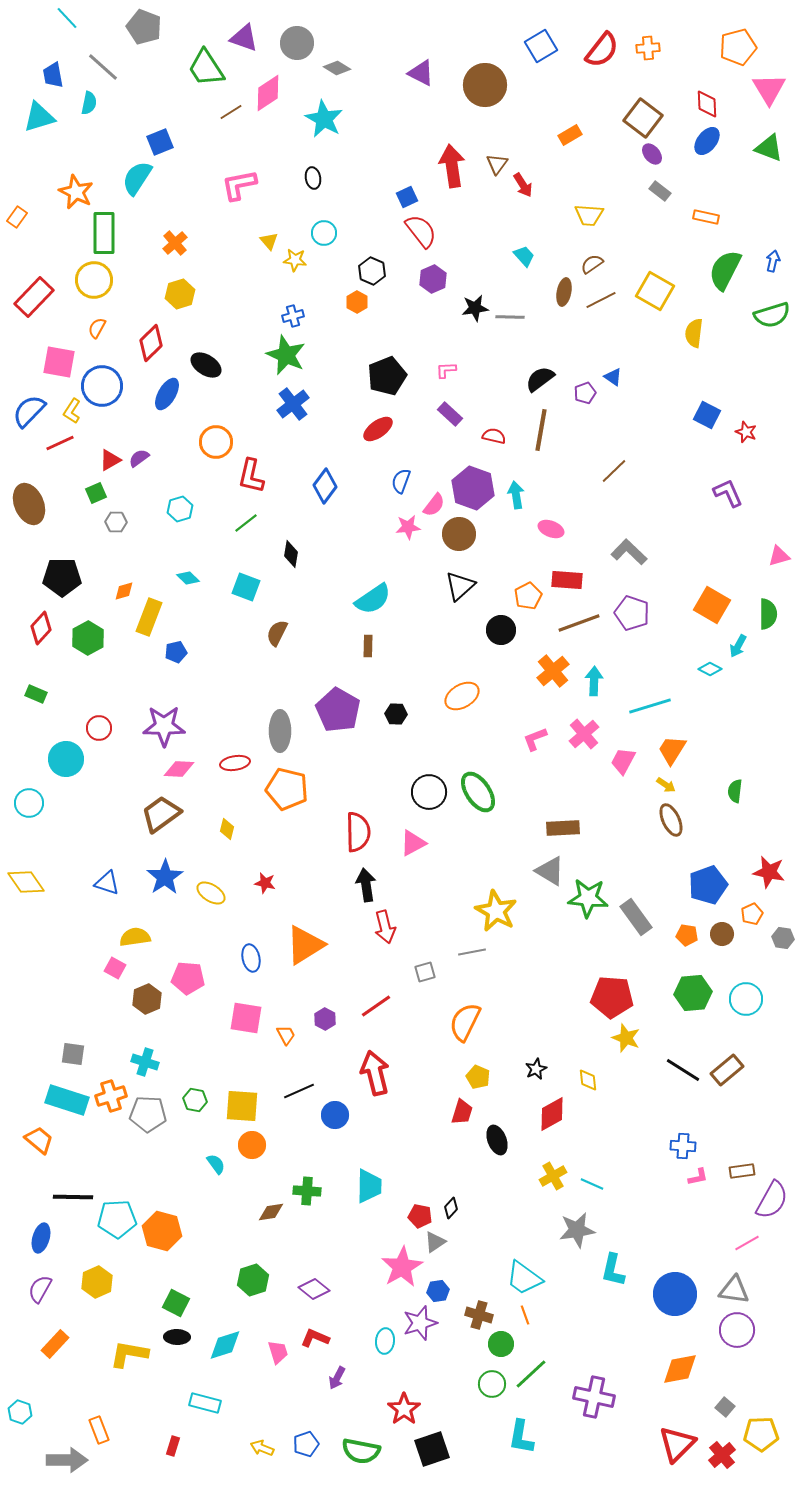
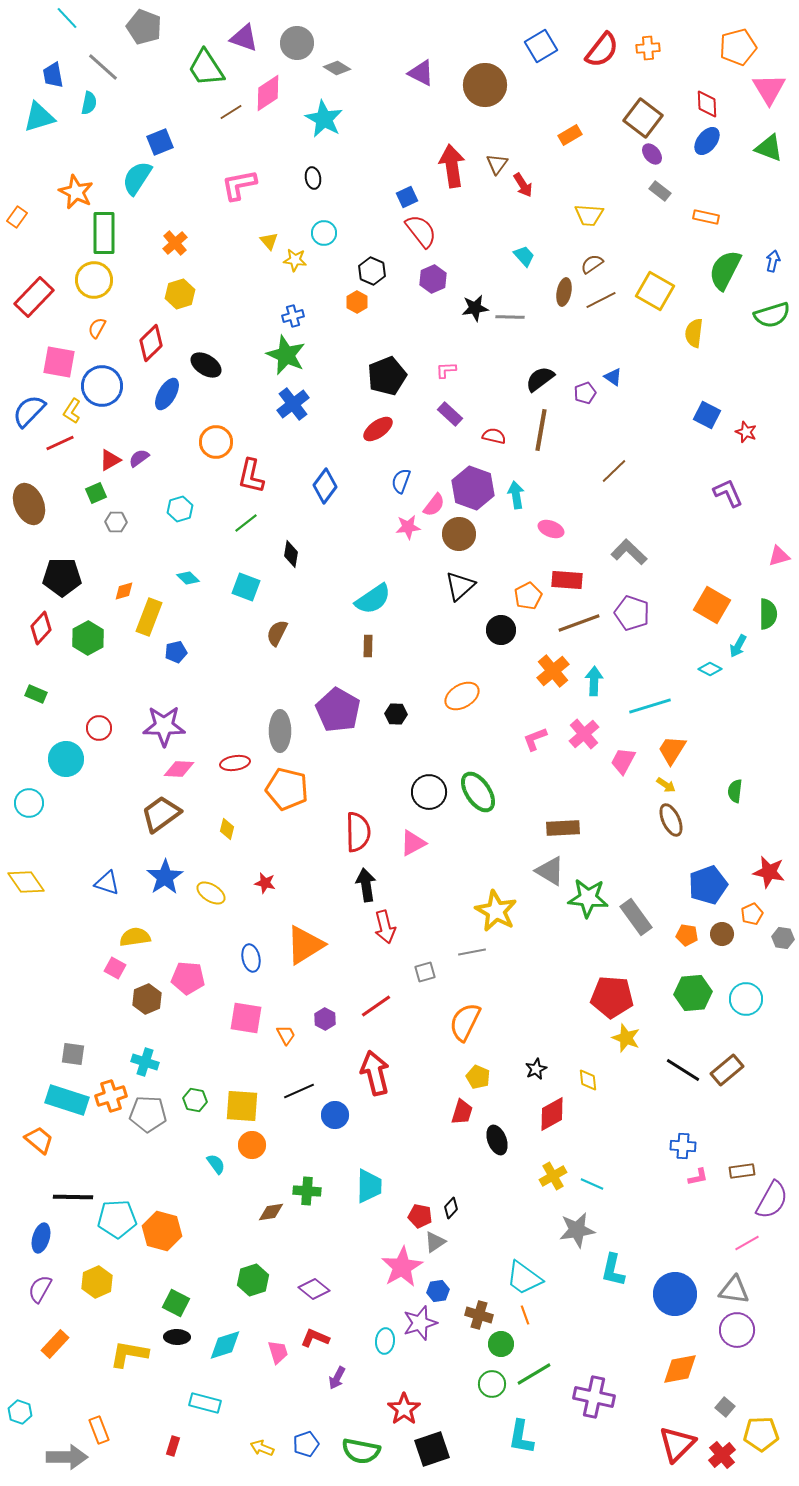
green line at (531, 1374): moved 3 px right; rotated 12 degrees clockwise
gray arrow at (67, 1460): moved 3 px up
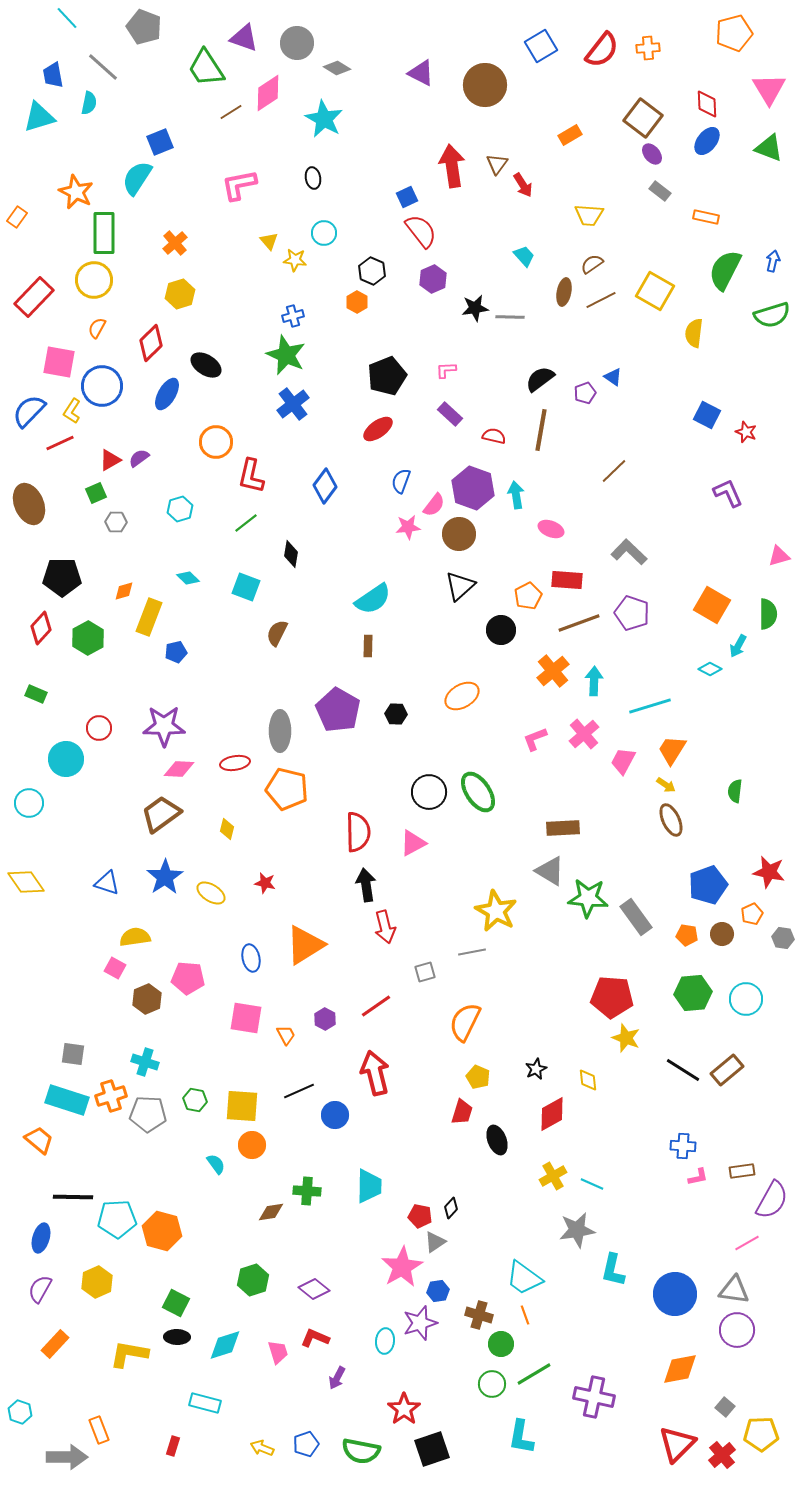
orange pentagon at (738, 47): moved 4 px left, 14 px up
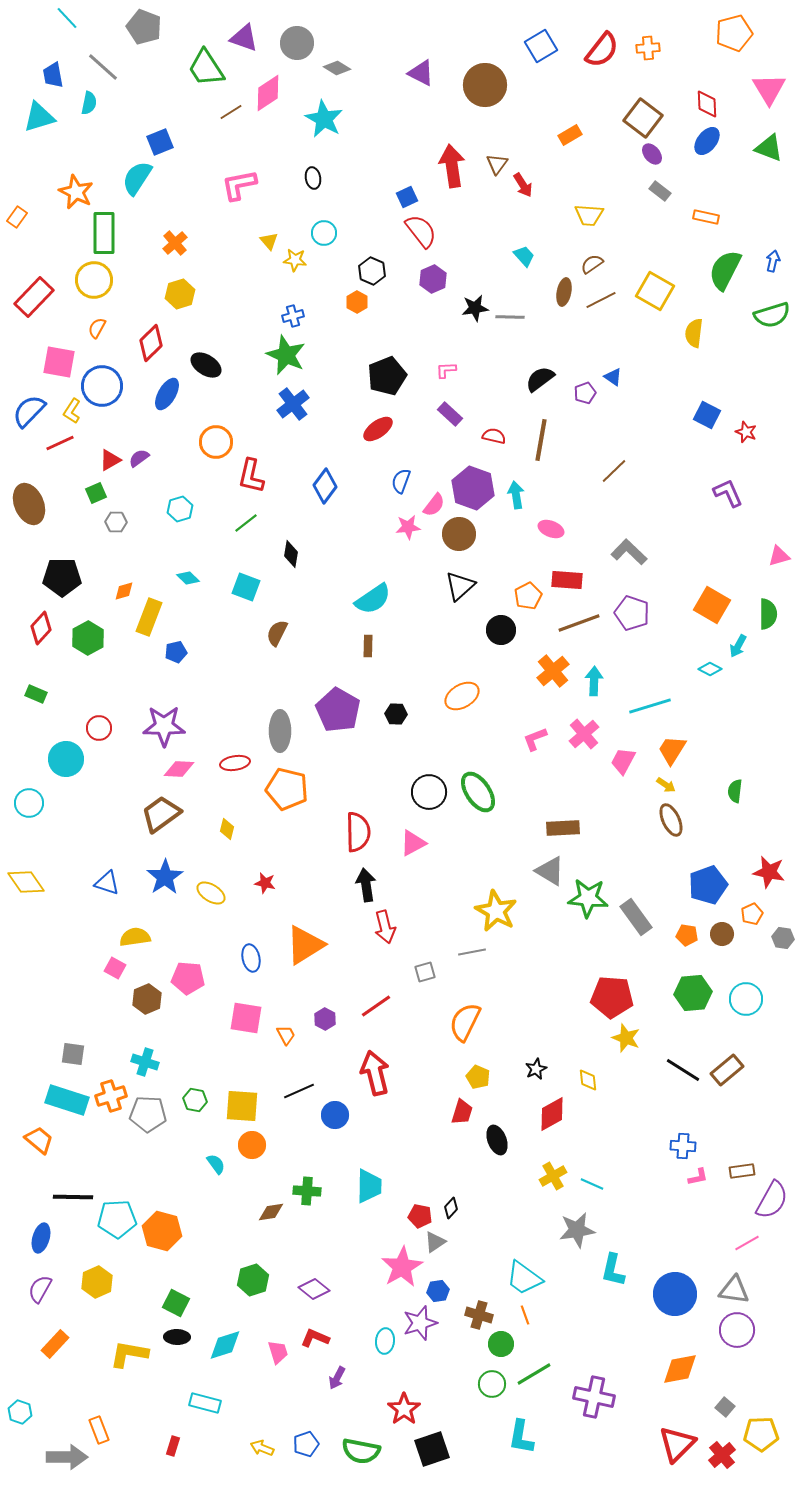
brown line at (541, 430): moved 10 px down
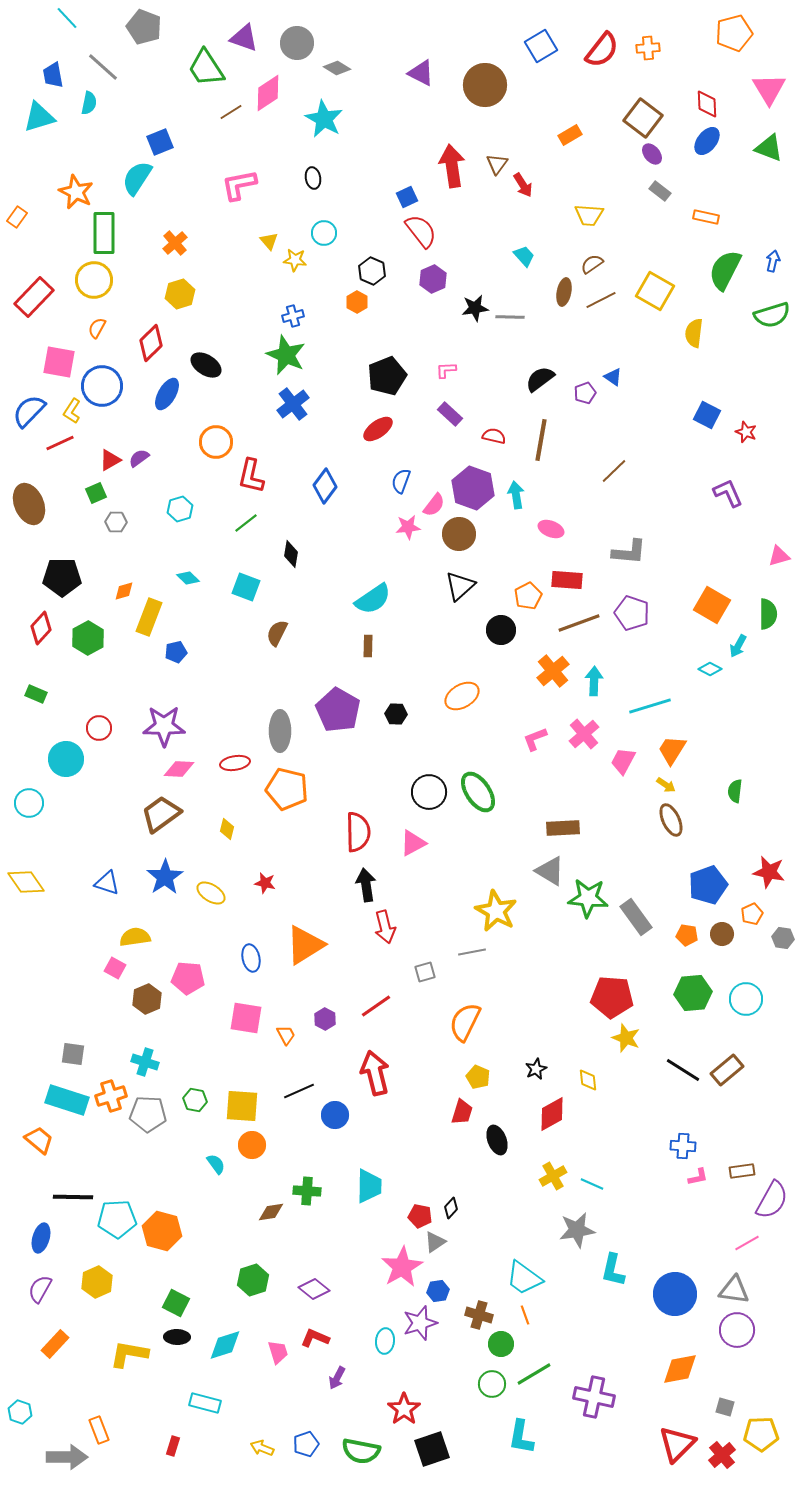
gray L-shape at (629, 552): rotated 141 degrees clockwise
gray square at (725, 1407): rotated 24 degrees counterclockwise
